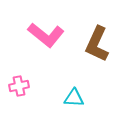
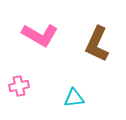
pink L-shape: moved 6 px left; rotated 9 degrees counterclockwise
cyan triangle: rotated 10 degrees counterclockwise
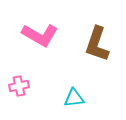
brown L-shape: rotated 6 degrees counterclockwise
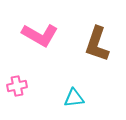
pink cross: moved 2 px left
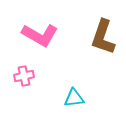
brown L-shape: moved 6 px right, 7 px up
pink cross: moved 7 px right, 10 px up
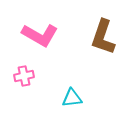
cyan triangle: moved 2 px left
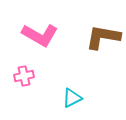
brown L-shape: rotated 81 degrees clockwise
cyan triangle: rotated 20 degrees counterclockwise
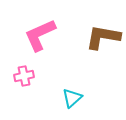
pink L-shape: rotated 126 degrees clockwise
cyan triangle: rotated 15 degrees counterclockwise
